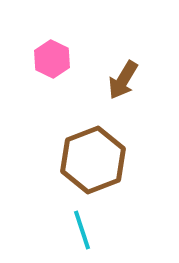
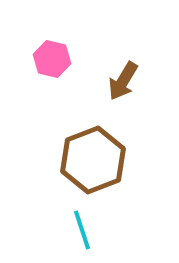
pink hexagon: rotated 12 degrees counterclockwise
brown arrow: moved 1 px down
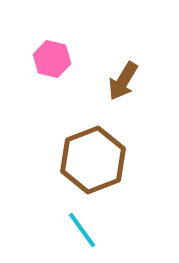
cyan line: rotated 18 degrees counterclockwise
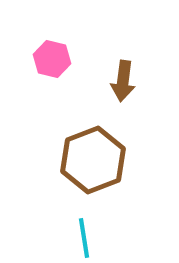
brown arrow: rotated 24 degrees counterclockwise
cyan line: moved 2 px right, 8 px down; rotated 27 degrees clockwise
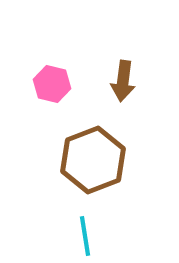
pink hexagon: moved 25 px down
cyan line: moved 1 px right, 2 px up
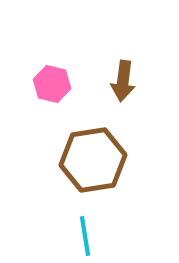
brown hexagon: rotated 12 degrees clockwise
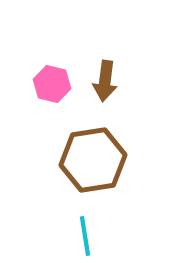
brown arrow: moved 18 px left
